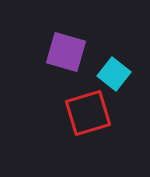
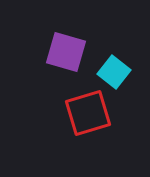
cyan square: moved 2 px up
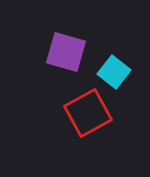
red square: rotated 12 degrees counterclockwise
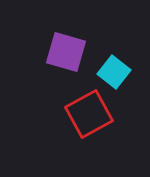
red square: moved 1 px right, 1 px down
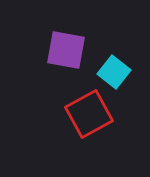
purple square: moved 2 px up; rotated 6 degrees counterclockwise
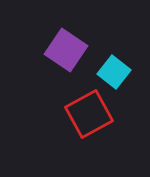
purple square: rotated 24 degrees clockwise
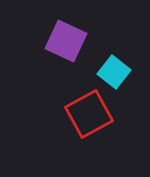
purple square: moved 9 px up; rotated 9 degrees counterclockwise
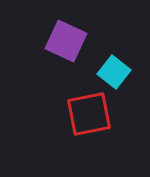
red square: rotated 18 degrees clockwise
